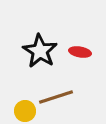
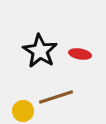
red ellipse: moved 2 px down
yellow circle: moved 2 px left
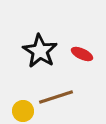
red ellipse: moved 2 px right; rotated 15 degrees clockwise
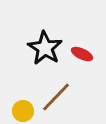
black star: moved 5 px right, 3 px up
brown line: rotated 28 degrees counterclockwise
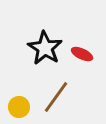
brown line: rotated 8 degrees counterclockwise
yellow circle: moved 4 px left, 4 px up
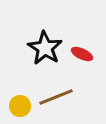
brown line: rotated 32 degrees clockwise
yellow circle: moved 1 px right, 1 px up
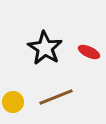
red ellipse: moved 7 px right, 2 px up
yellow circle: moved 7 px left, 4 px up
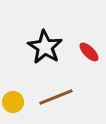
black star: moved 1 px up
red ellipse: rotated 20 degrees clockwise
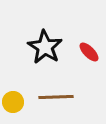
brown line: rotated 20 degrees clockwise
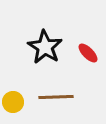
red ellipse: moved 1 px left, 1 px down
